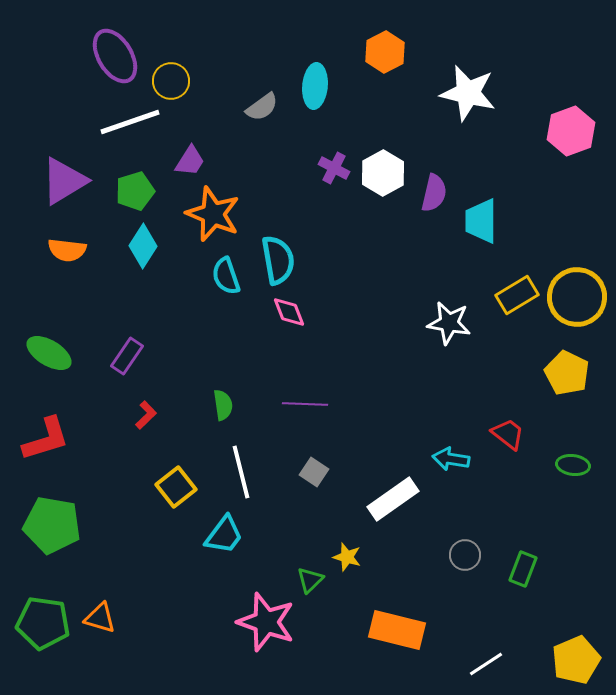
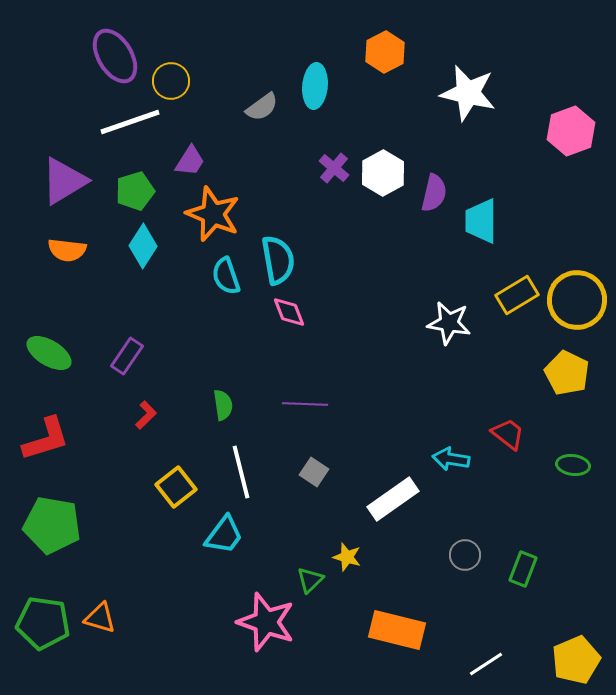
purple cross at (334, 168): rotated 12 degrees clockwise
yellow circle at (577, 297): moved 3 px down
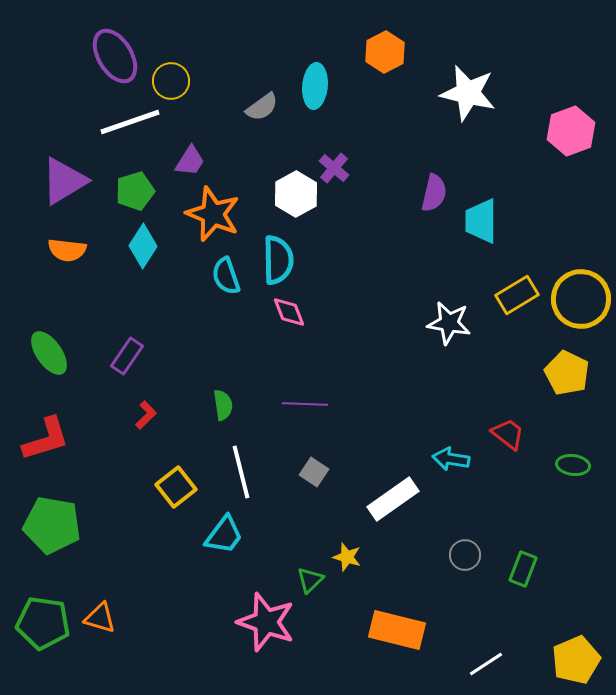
white hexagon at (383, 173): moved 87 px left, 21 px down
cyan semicircle at (278, 260): rotated 9 degrees clockwise
yellow circle at (577, 300): moved 4 px right, 1 px up
green ellipse at (49, 353): rotated 24 degrees clockwise
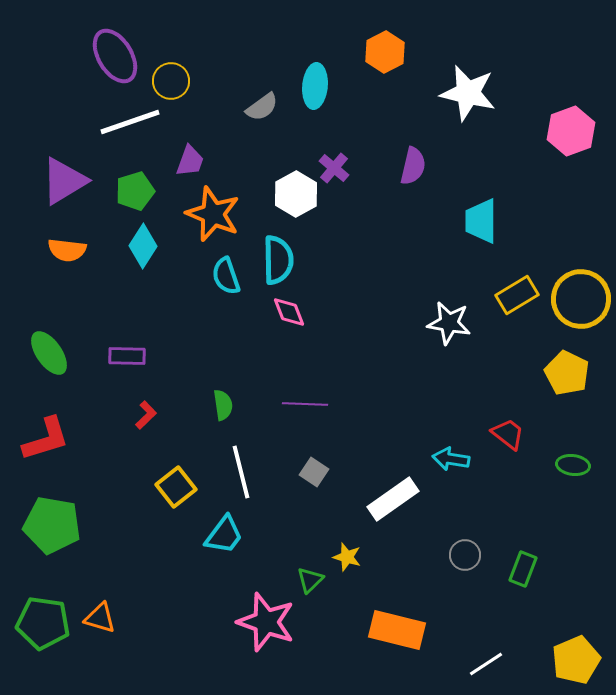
purple trapezoid at (190, 161): rotated 12 degrees counterclockwise
purple semicircle at (434, 193): moved 21 px left, 27 px up
purple rectangle at (127, 356): rotated 57 degrees clockwise
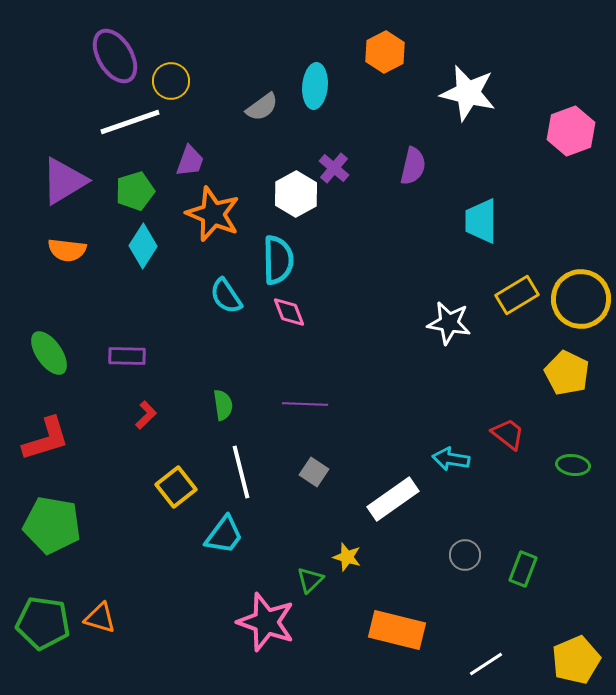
cyan semicircle at (226, 276): moved 20 px down; rotated 15 degrees counterclockwise
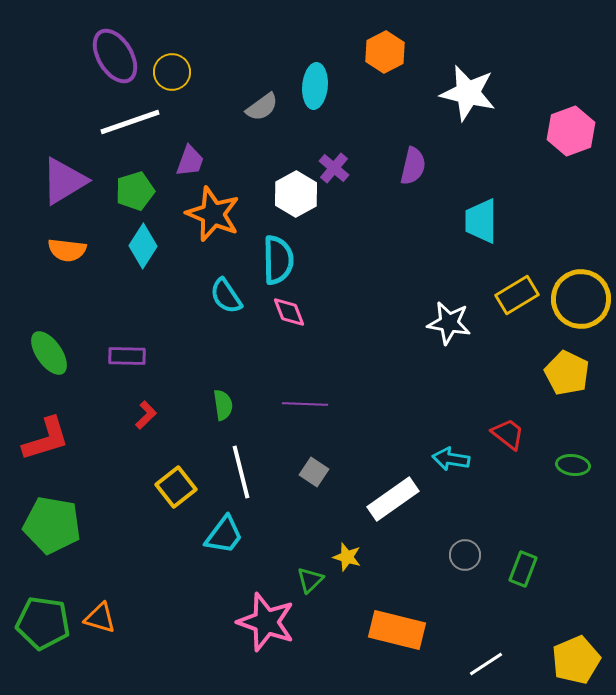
yellow circle at (171, 81): moved 1 px right, 9 px up
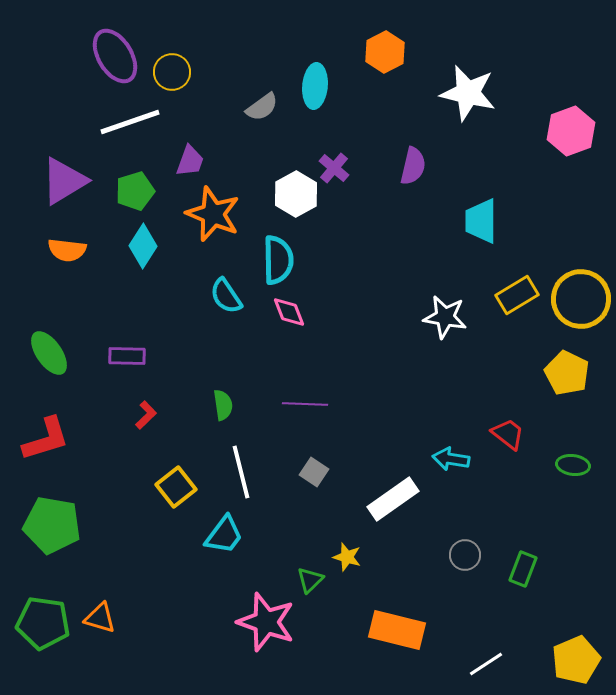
white star at (449, 323): moved 4 px left, 6 px up
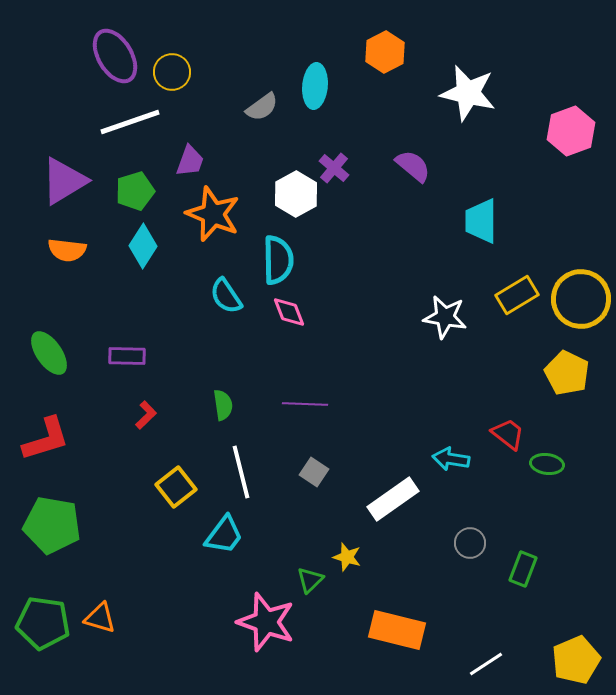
purple semicircle at (413, 166): rotated 63 degrees counterclockwise
green ellipse at (573, 465): moved 26 px left, 1 px up
gray circle at (465, 555): moved 5 px right, 12 px up
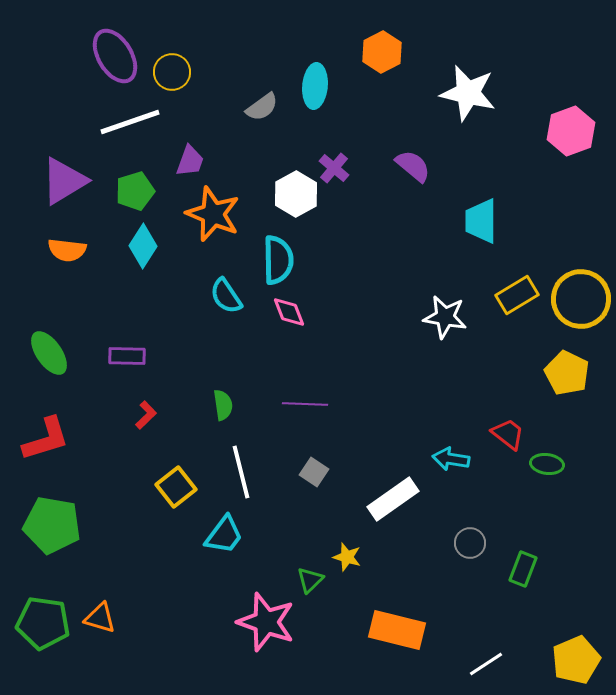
orange hexagon at (385, 52): moved 3 px left
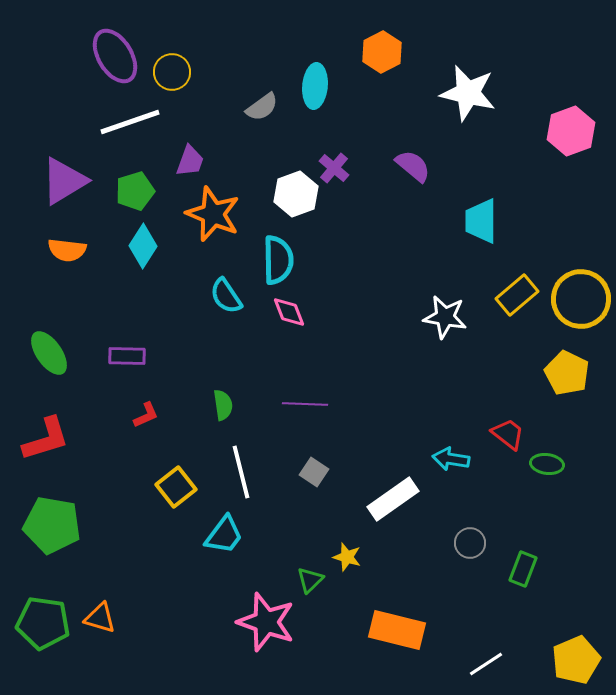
white hexagon at (296, 194): rotated 9 degrees clockwise
yellow rectangle at (517, 295): rotated 9 degrees counterclockwise
red L-shape at (146, 415): rotated 20 degrees clockwise
